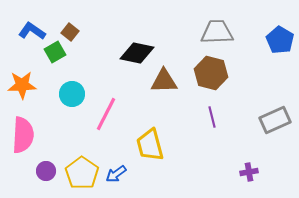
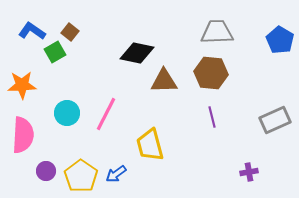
brown hexagon: rotated 8 degrees counterclockwise
cyan circle: moved 5 px left, 19 px down
yellow pentagon: moved 1 px left, 3 px down
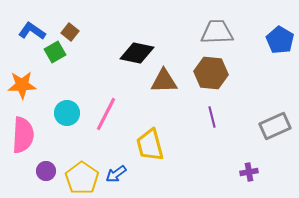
gray rectangle: moved 6 px down
yellow pentagon: moved 1 px right, 2 px down
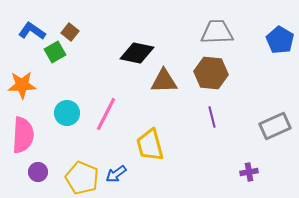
purple circle: moved 8 px left, 1 px down
yellow pentagon: rotated 12 degrees counterclockwise
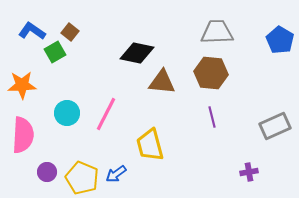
brown triangle: moved 2 px left, 1 px down; rotated 8 degrees clockwise
purple circle: moved 9 px right
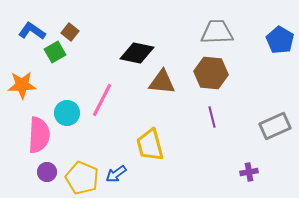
pink line: moved 4 px left, 14 px up
pink semicircle: moved 16 px right
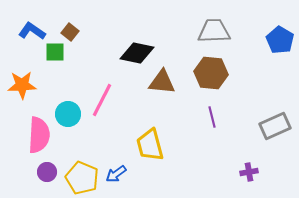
gray trapezoid: moved 3 px left, 1 px up
green square: rotated 30 degrees clockwise
cyan circle: moved 1 px right, 1 px down
